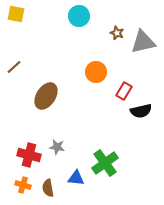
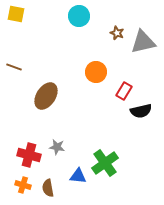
brown line: rotated 63 degrees clockwise
blue triangle: moved 2 px right, 2 px up
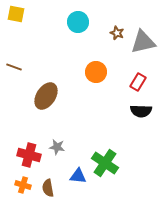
cyan circle: moved 1 px left, 6 px down
red rectangle: moved 14 px right, 9 px up
black semicircle: rotated 15 degrees clockwise
green cross: rotated 20 degrees counterclockwise
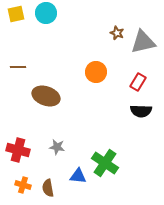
yellow square: rotated 24 degrees counterclockwise
cyan circle: moved 32 px left, 9 px up
brown line: moved 4 px right; rotated 21 degrees counterclockwise
brown ellipse: rotated 76 degrees clockwise
red cross: moved 11 px left, 5 px up
